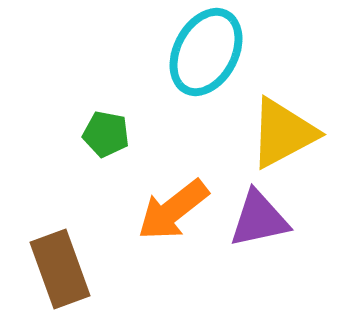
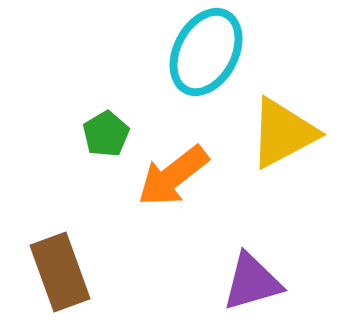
green pentagon: rotated 30 degrees clockwise
orange arrow: moved 34 px up
purple triangle: moved 7 px left, 63 px down; rotated 4 degrees counterclockwise
brown rectangle: moved 3 px down
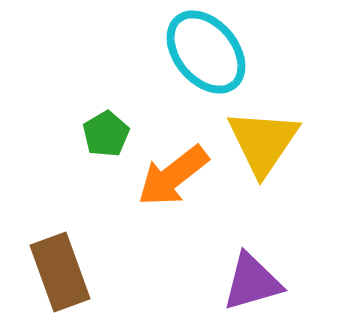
cyan ellipse: rotated 68 degrees counterclockwise
yellow triangle: moved 20 px left, 9 px down; rotated 28 degrees counterclockwise
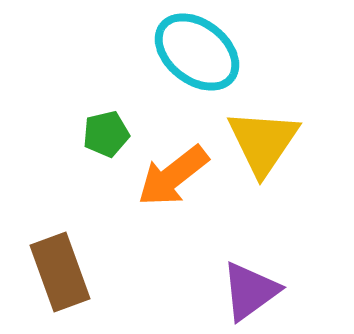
cyan ellipse: moved 9 px left; rotated 12 degrees counterclockwise
green pentagon: rotated 18 degrees clockwise
purple triangle: moved 2 px left, 9 px down; rotated 20 degrees counterclockwise
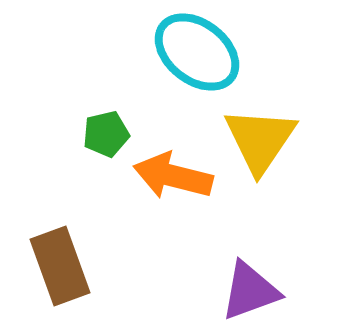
yellow triangle: moved 3 px left, 2 px up
orange arrow: rotated 52 degrees clockwise
brown rectangle: moved 6 px up
purple triangle: rotated 16 degrees clockwise
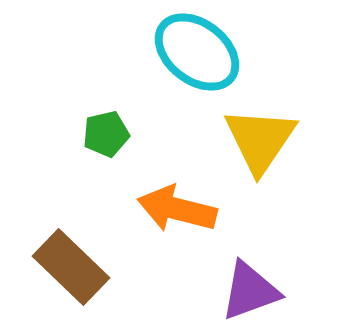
orange arrow: moved 4 px right, 33 px down
brown rectangle: moved 11 px right, 1 px down; rotated 26 degrees counterclockwise
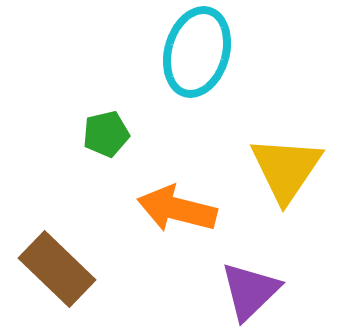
cyan ellipse: rotated 68 degrees clockwise
yellow triangle: moved 26 px right, 29 px down
brown rectangle: moved 14 px left, 2 px down
purple triangle: rotated 24 degrees counterclockwise
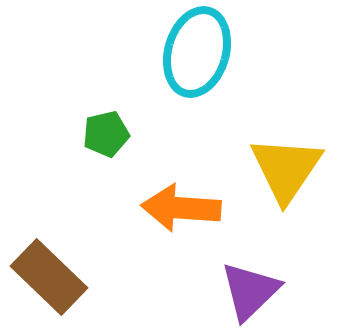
orange arrow: moved 4 px right, 1 px up; rotated 10 degrees counterclockwise
brown rectangle: moved 8 px left, 8 px down
